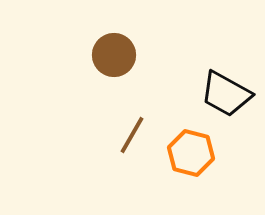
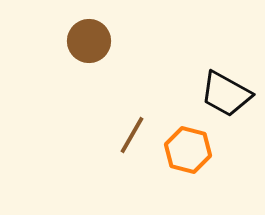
brown circle: moved 25 px left, 14 px up
orange hexagon: moved 3 px left, 3 px up
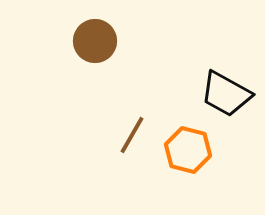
brown circle: moved 6 px right
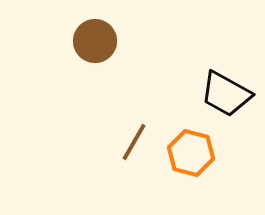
brown line: moved 2 px right, 7 px down
orange hexagon: moved 3 px right, 3 px down
